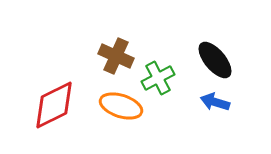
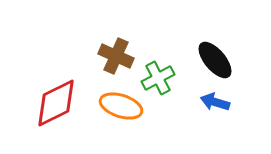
red diamond: moved 2 px right, 2 px up
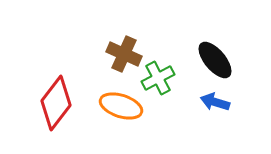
brown cross: moved 8 px right, 2 px up
red diamond: rotated 26 degrees counterclockwise
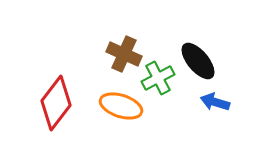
black ellipse: moved 17 px left, 1 px down
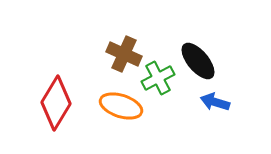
red diamond: rotated 6 degrees counterclockwise
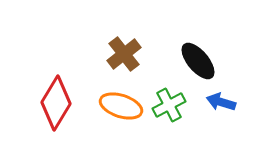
brown cross: rotated 28 degrees clockwise
green cross: moved 11 px right, 27 px down
blue arrow: moved 6 px right
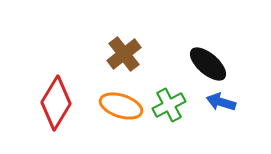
black ellipse: moved 10 px right, 3 px down; rotated 9 degrees counterclockwise
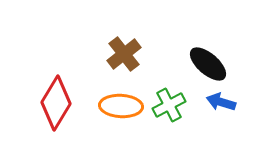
orange ellipse: rotated 15 degrees counterclockwise
